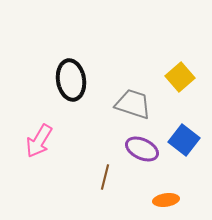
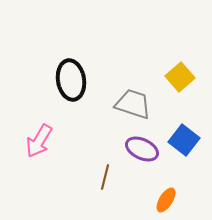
orange ellipse: rotated 50 degrees counterclockwise
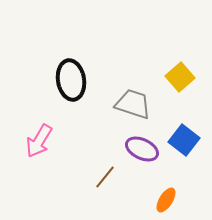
brown line: rotated 25 degrees clockwise
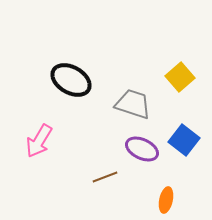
black ellipse: rotated 51 degrees counterclockwise
brown line: rotated 30 degrees clockwise
orange ellipse: rotated 20 degrees counterclockwise
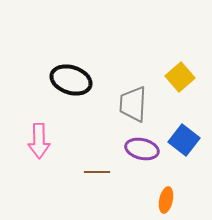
black ellipse: rotated 12 degrees counterclockwise
gray trapezoid: rotated 105 degrees counterclockwise
pink arrow: rotated 32 degrees counterclockwise
purple ellipse: rotated 12 degrees counterclockwise
brown line: moved 8 px left, 5 px up; rotated 20 degrees clockwise
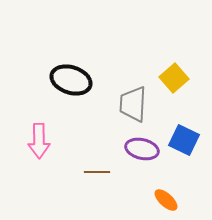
yellow square: moved 6 px left, 1 px down
blue square: rotated 12 degrees counterclockwise
orange ellipse: rotated 60 degrees counterclockwise
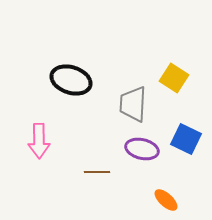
yellow square: rotated 16 degrees counterclockwise
blue square: moved 2 px right, 1 px up
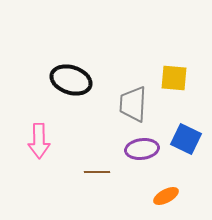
yellow square: rotated 28 degrees counterclockwise
purple ellipse: rotated 20 degrees counterclockwise
orange ellipse: moved 4 px up; rotated 70 degrees counterclockwise
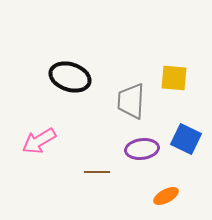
black ellipse: moved 1 px left, 3 px up
gray trapezoid: moved 2 px left, 3 px up
pink arrow: rotated 60 degrees clockwise
